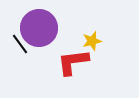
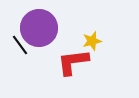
black line: moved 1 px down
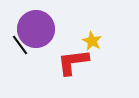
purple circle: moved 3 px left, 1 px down
yellow star: rotated 30 degrees counterclockwise
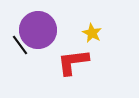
purple circle: moved 2 px right, 1 px down
yellow star: moved 8 px up
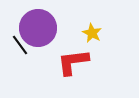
purple circle: moved 2 px up
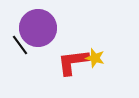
yellow star: moved 3 px right, 25 px down; rotated 12 degrees counterclockwise
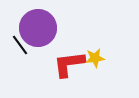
yellow star: rotated 24 degrees counterclockwise
red L-shape: moved 4 px left, 2 px down
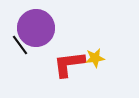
purple circle: moved 2 px left
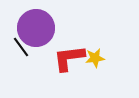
black line: moved 1 px right, 2 px down
red L-shape: moved 6 px up
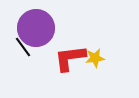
black line: moved 2 px right
red L-shape: moved 1 px right
